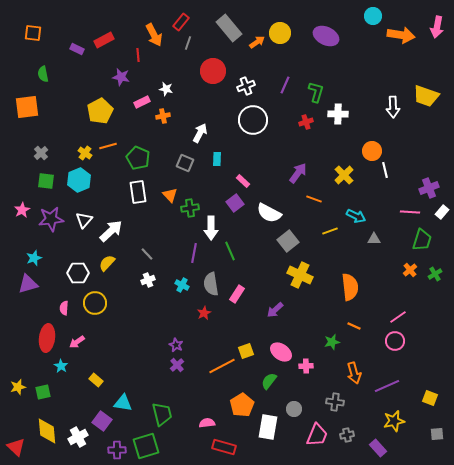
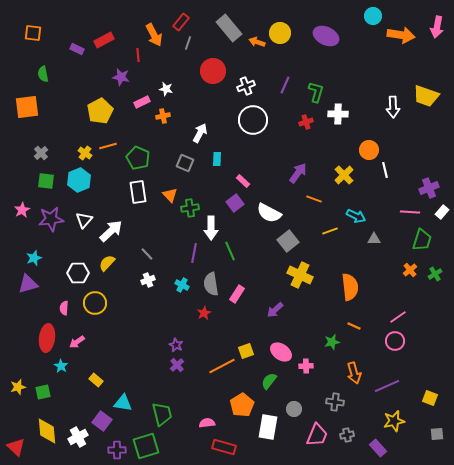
orange arrow at (257, 42): rotated 126 degrees counterclockwise
orange circle at (372, 151): moved 3 px left, 1 px up
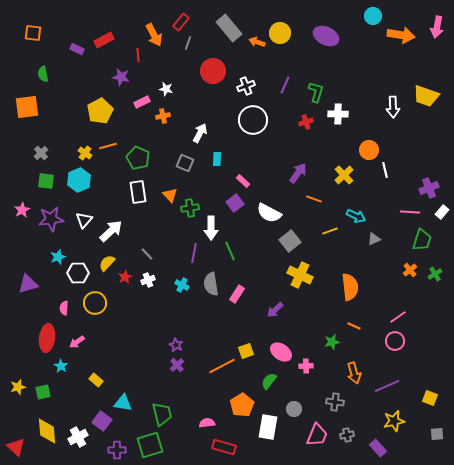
gray triangle at (374, 239): rotated 24 degrees counterclockwise
gray square at (288, 241): moved 2 px right
cyan star at (34, 258): moved 24 px right, 1 px up
red star at (204, 313): moved 79 px left, 36 px up
green square at (146, 446): moved 4 px right, 1 px up
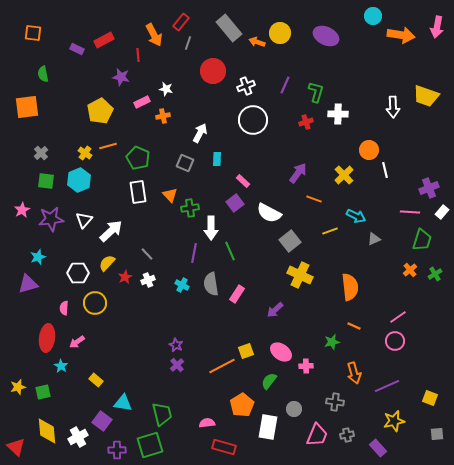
cyan star at (58, 257): moved 20 px left
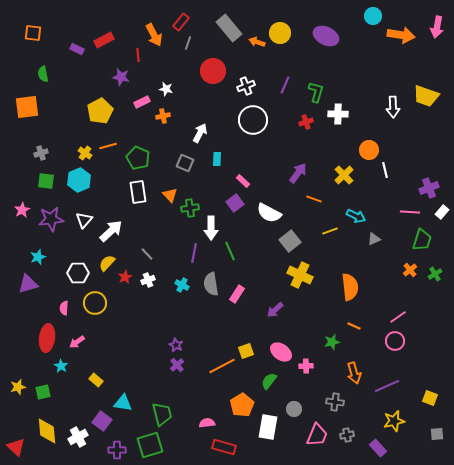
gray cross at (41, 153): rotated 24 degrees clockwise
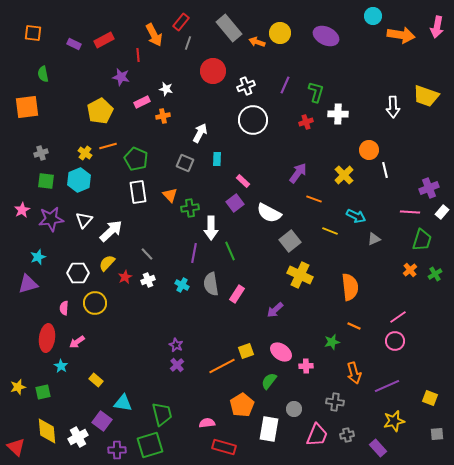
purple rectangle at (77, 49): moved 3 px left, 5 px up
green pentagon at (138, 158): moved 2 px left, 1 px down
yellow line at (330, 231): rotated 42 degrees clockwise
white rectangle at (268, 427): moved 1 px right, 2 px down
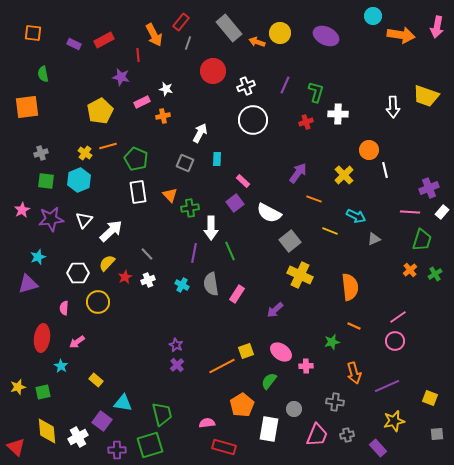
yellow circle at (95, 303): moved 3 px right, 1 px up
red ellipse at (47, 338): moved 5 px left
